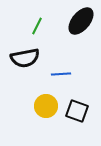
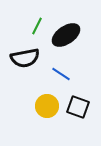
black ellipse: moved 15 px left, 14 px down; rotated 16 degrees clockwise
blue line: rotated 36 degrees clockwise
yellow circle: moved 1 px right
black square: moved 1 px right, 4 px up
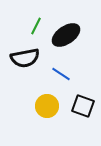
green line: moved 1 px left
black square: moved 5 px right, 1 px up
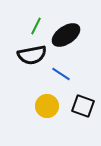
black semicircle: moved 7 px right, 3 px up
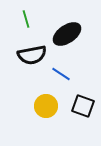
green line: moved 10 px left, 7 px up; rotated 42 degrees counterclockwise
black ellipse: moved 1 px right, 1 px up
yellow circle: moved 1 px left
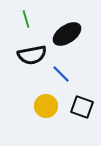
blue line: rotated 12 degrees clockwise
black square: moved 1 px left, 1 px down
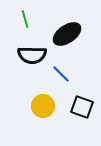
green line: moved 1 px left
black semicircle: rotated 12 degrees clockwise
yellow circle: moved 3 px left
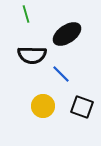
green line: moved 1 px right, 5 px up
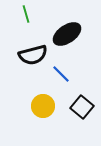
black semicircle: moved 1 px right; rotated 16 degrees counterclockwise
black square: rotated 20 degrees clockwise
